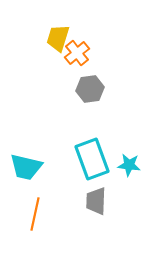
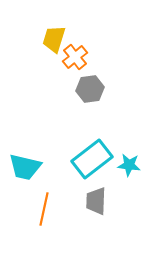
yellow trapezoid: moved 4 px left, 1 px down
orange cross: moved 2 px left, 4 px down
cyan rectangle: rotated 72 degrees clockwise
cyan trapezoid: moved 1 px left
orange line: moved 9 px right, 5 px up
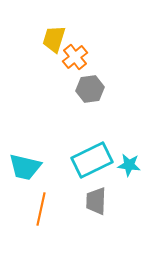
cyan rectangle: moved 1 px down; rotated 12 degrees clockwise
orange line: moved 3 px left
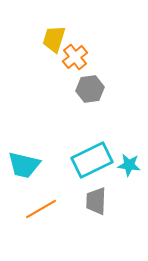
cyan trapezoid: moved 1 px left, 2 px up
orange line: rotated 48 degrees clockwise
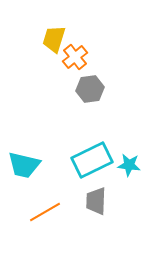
orange line: moved 4 px right, 3 px down
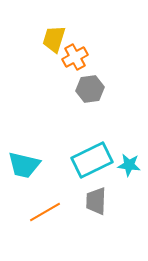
orange cross: rotated 10 degrees clockwise
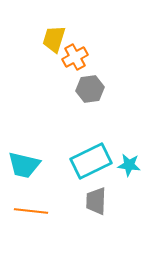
cyan rectangle: moved 1 px left, 1 px down
orange line: moved 14 px left, 1 px up; rotated 36 degrees clockwise
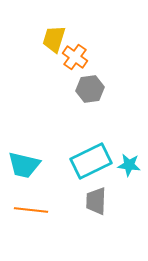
orange cross: rotated 25 degrees counterclockwise
orange line: moved 1 px up
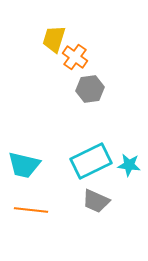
gray trapezoid: rotated 68 degrees counterclockwise
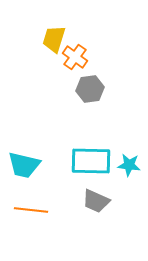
cyan rectangle: rotated 27 degrees clockwise
